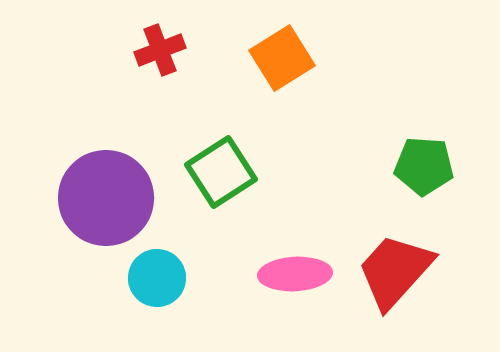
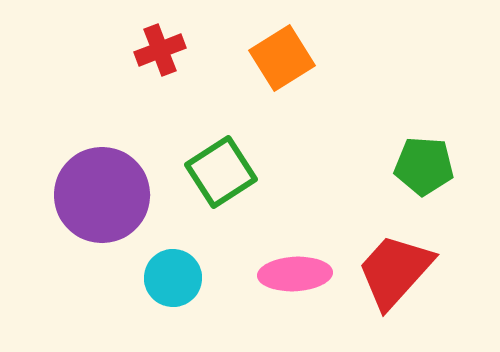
purple circle: moved 4 px left, 3 px up
cyan circle: moved 16 px right
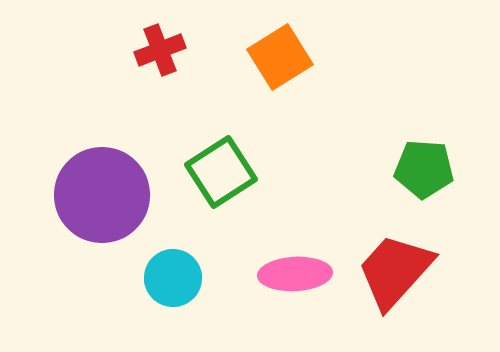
orange square: moved 2 px left, 1 px up
green pentagon: moved 3 px down
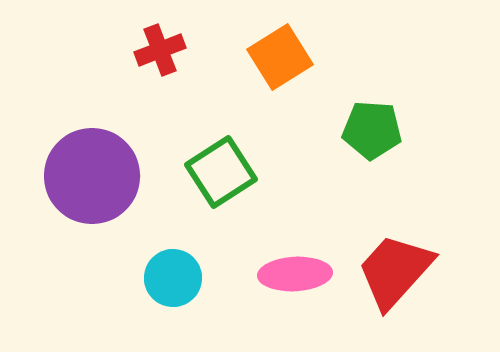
green pentagon: moved 52 px left, 39 px up
purple circle: moved 10 px left, 19 px up
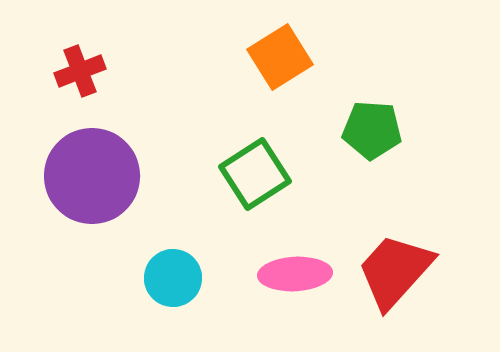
red cross: moved 80 px left, 21 px down
green square: moved 34 px right, 2 px down
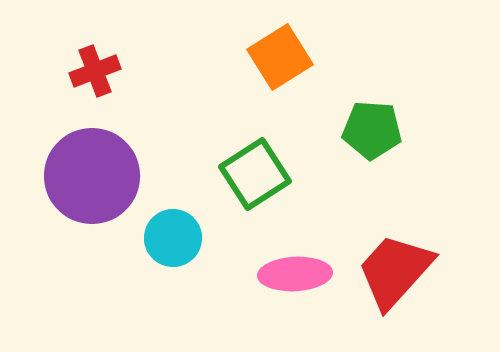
red cross: moved 15 px right
cyan circle: moved 40 px up
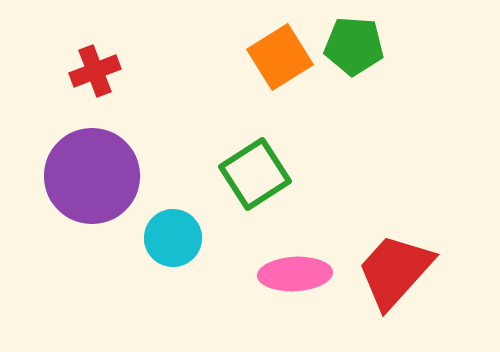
green pentagon: moved 18 px left, 84 px up
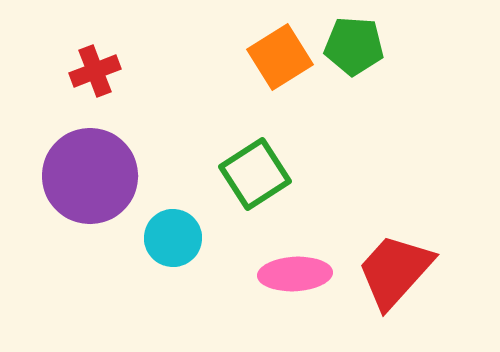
purple circle: moved 2 px left
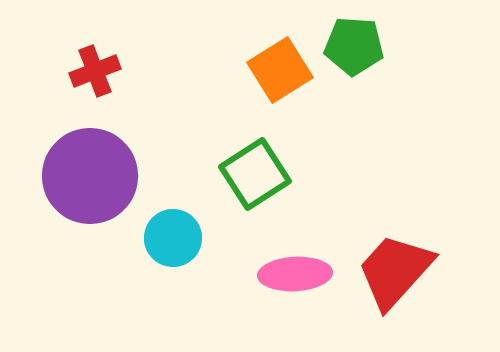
orange square: moved 13 px down
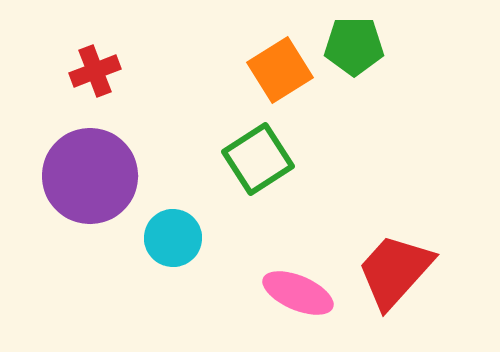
green pentagon: rotated 4 degrees counterclockwise
green square: moved 3 px right, 15 px up
pink ellipse: moved 3 px right, 19 px down; rotated 26 degrees clockwise
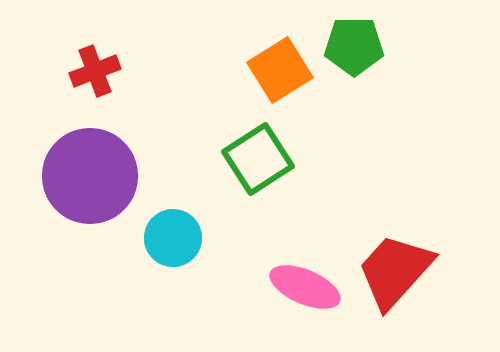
pink ellipse: moved 7 px right, 6 px up
